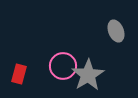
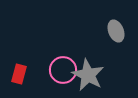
pink circle: moved 4 px down
gray star: rotated 12 degrees counterclockwise
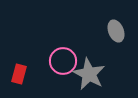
pink circle: moved 9 px up
gray star: moved 1 px right, 1 px up
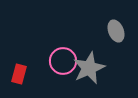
gray star: moved 6 px up; rotated 20 degrees clockwise
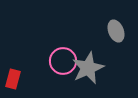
gray star: moved 1 px left
red rectangle: moved 6 px left, 5 px down
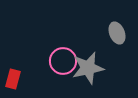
gray ellipse: moved 1 px right, 2 px down
gray star: rotated 12 degrees clockwise
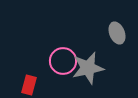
red rectangle: moved 16 px right, 6 px down
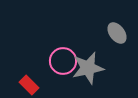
gray ellipse: rotated 15 degrees counterclockwise
red rectangle: rotated 60 degrees counterclockwise
